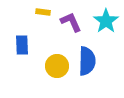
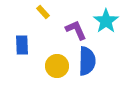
yellow rectangle: rotated 40 degrees clockwise
purple L-shape: moved 5 px right, 8 px down
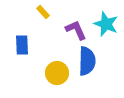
cyan star: moved 3 px down; rotated 15 degrees counterclockwise
yellow circle: moved 7 px down
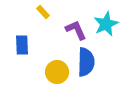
cyan star: rotated 25 degrees clockwise
blue semicircle: moved 1 px left, 1 px down
yellow circle: moved 1 px up
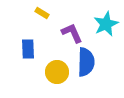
yellow rectangle: moved 1 px left, 1 px down; rotated 16 degrees counterclockwise
purple L-shape: moved 4 px left, 3 px down
blue rectangle: moved 6 px right, 4 px down
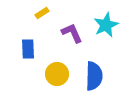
yellow rectangle: rotated 64 degrees counterclockwise
cyan star: moved 1 px down
blue semicircle: moved 8 px right, 14 px down
yellow circle: moved 2 px down
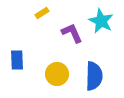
cyan star: moved 5 px left, 4 px up; rotated 20 degrees counterclockwise
blue rectangle: moved 11 px left, 11 px down
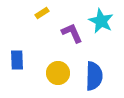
yellow circle: moved 1 px right, 1 px up
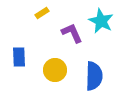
blue rectangle: moved 2 px right, 3 px up
yellow circle: moved 3 px left, 3 px up
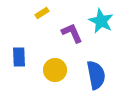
blue semicircle: moved 2 px right, 1 px up; rotated 12 degrees counterclockwise
